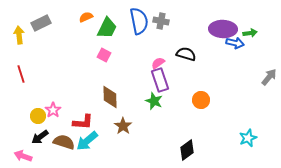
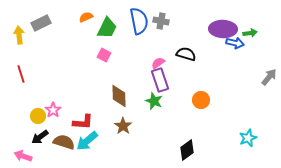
brown diamond: moved 9 px right, 1 px up
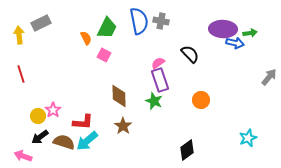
orange semicircle: moved 21 px down; rotated 88 degrees clockwise
black semicircle: moved 4 px right; rotated 30 degrees clockwise
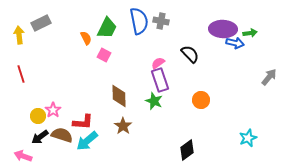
brown semicircle: moved 2 px left, 7 px up
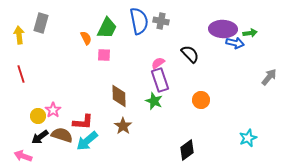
gray rectangle: rotated 48 degrees counterclockwise
pink square: rotated 24 degrees counterclockwise
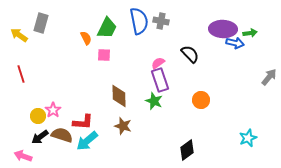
yellow arrow: rotated 48 degrees counterclockwise
brown star: rotated 18 degrees counterclockwise
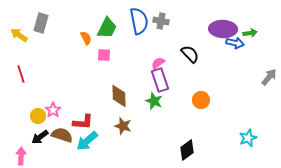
pink arrow: moved 2 px left; rotated 72 degrees clockwise
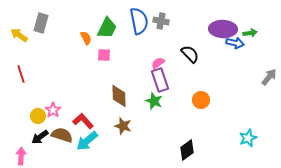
red L-shape: moved 1 px up; rotated 135 degrees counterclockwise
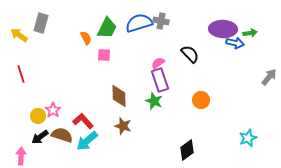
blue semicircle: moved 2 px down; rotated 96 degrees counterclockwise
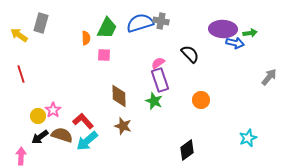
blue semicircle: moved 1 px right
orange semicircle: rotated 24 degrees clockwise
